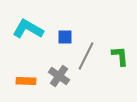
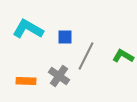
green L-shape: moved 3 px right; rotated 55 degrees counterclockwise
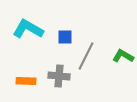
gray cross: rotated 30 degrees counterclockwise
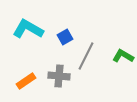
blue square: rotated 28 degrees counterclockwise
orange rectangle: rotated 36 degrees counterclockwise
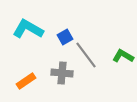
gray line: moved 1 px up; rotated 64 degrees counterclockwise
gray cross: moved 3 px right, 3 px up
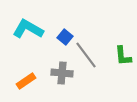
blue square: rotated 21 degrees counterclockwise
green L-shape: rotated 125 degrees counterclockwise
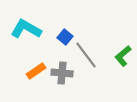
cyan L-shape: moved 2 px left
green L-shape: rotated 55 degrees clockwise
orange rectangle: moved 10 px right, 10 px up
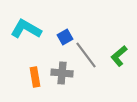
blue square: rotated 21 degrees clockwise
green L-shape: moved 4 px left
orange rectangle: moved 1 px left, 6 px down; rotated 66 degrees counterclockwise
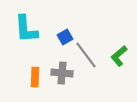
cyan L-shape: rotated 124 degrees counterclockwise
orange rectangle: rotated 12 degrees clockwise
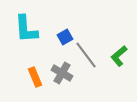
gray cross: rotated 25 degrees clockwise
orange rectangle: rotated 24 degrees counterclockwise
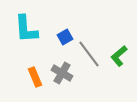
gray line: moved 3 px right, 1 px up
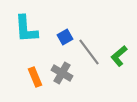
gray line: moved 2 px up
